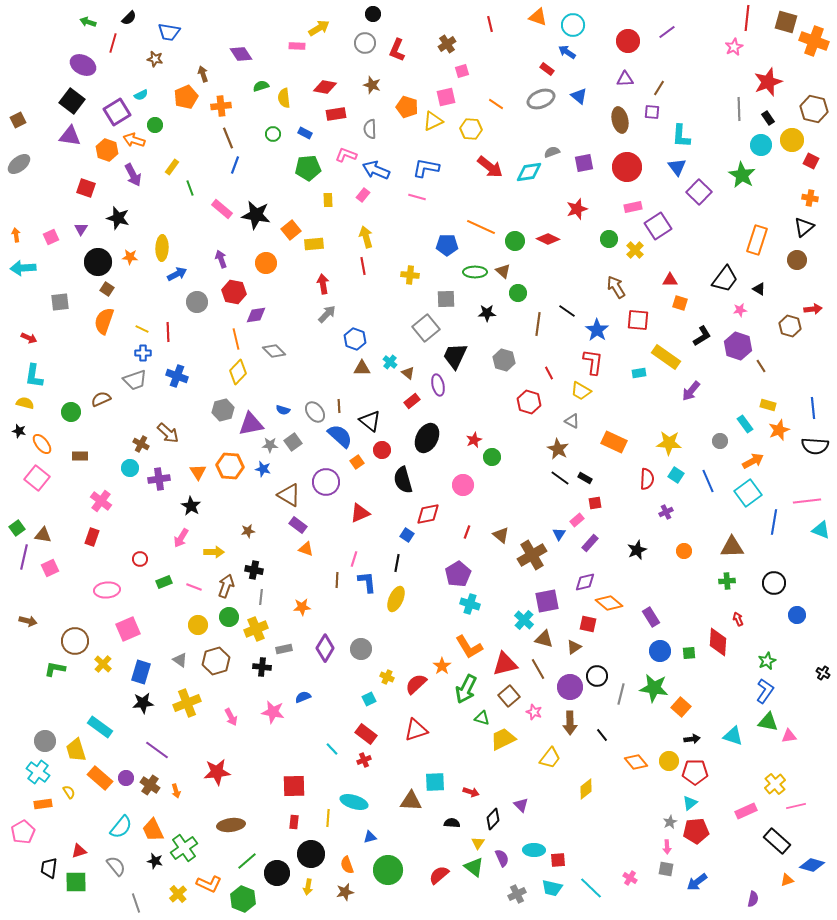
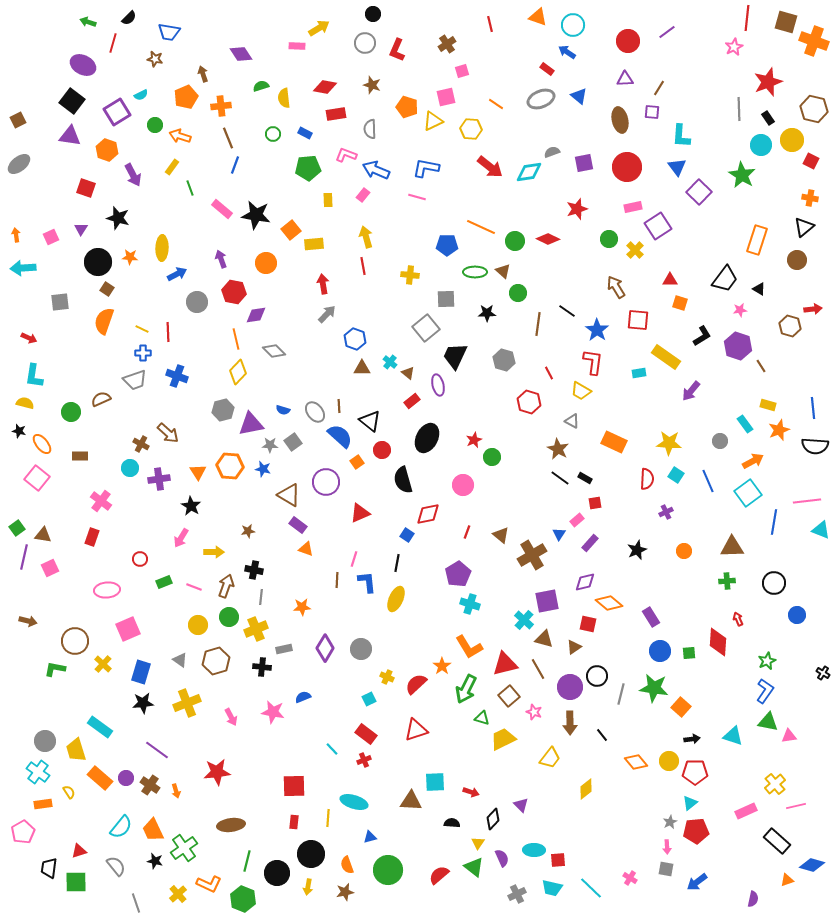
orange arrow at (134, 140): moved 46 px right, 4 px up
green line at (247, 861): rotated 35 degrees counterclockwise
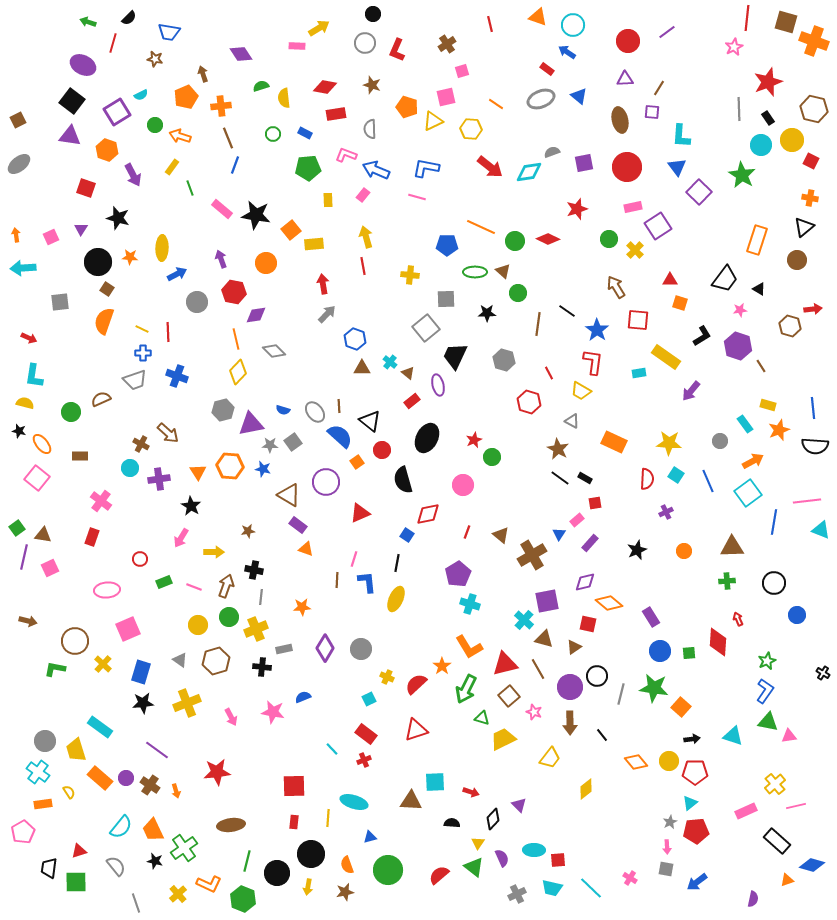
purple triangle at (521, 805): moved 2 px left
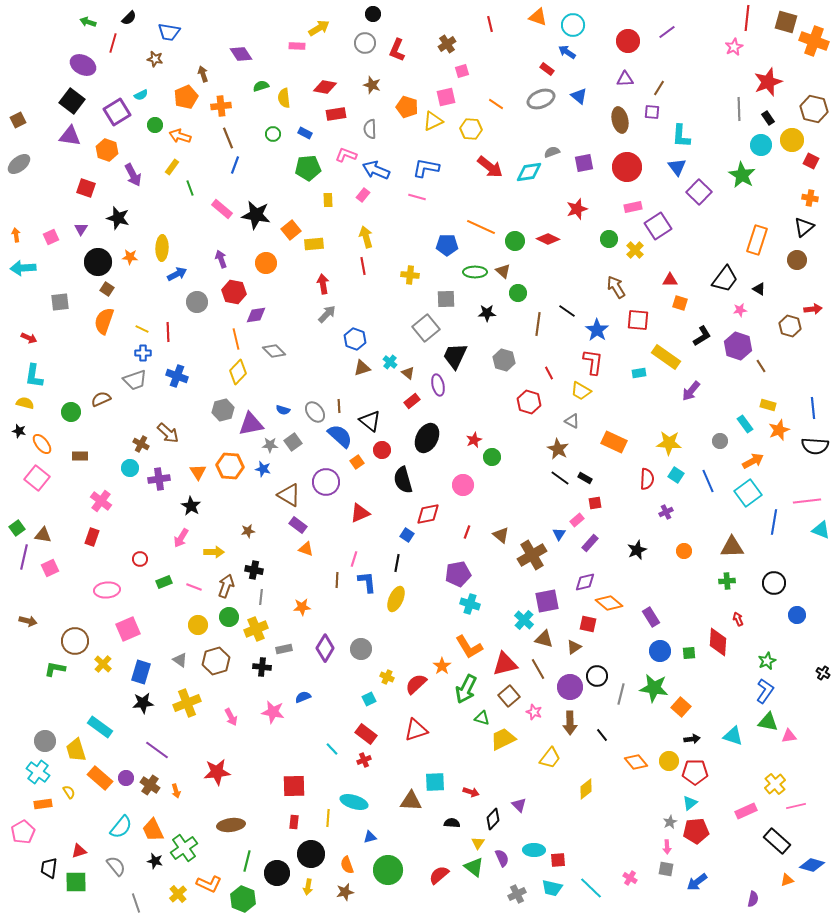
brown triangle at (362, 368): rotated 18 degrees counterclockwise
purple pentagon at (458, 574): rotated 20 degrees clockwise
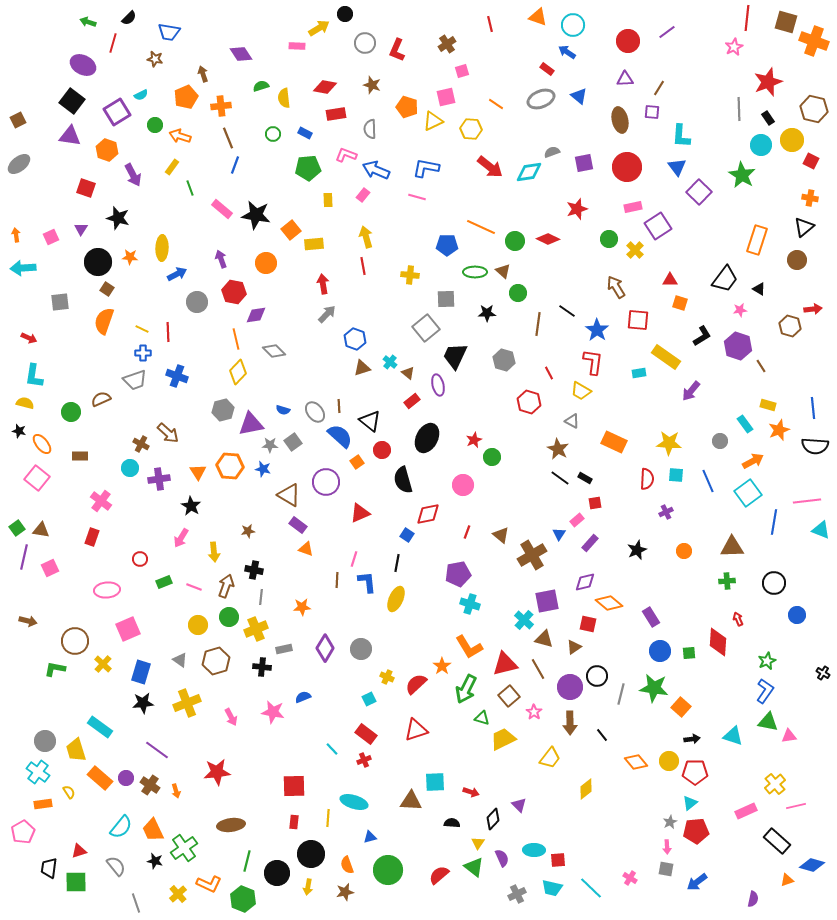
black circle at (373, 14): moved 28 px left
cyan square at (676, 475): rotated 28 degrees counterclockwise
brown triangle at (43, 535): moved 2 px left, 5 px up
yellow arrow at (214, 552): rotated 84 degrees clockwise
pink star at (534, 712): rotated 14 degrees clockwise
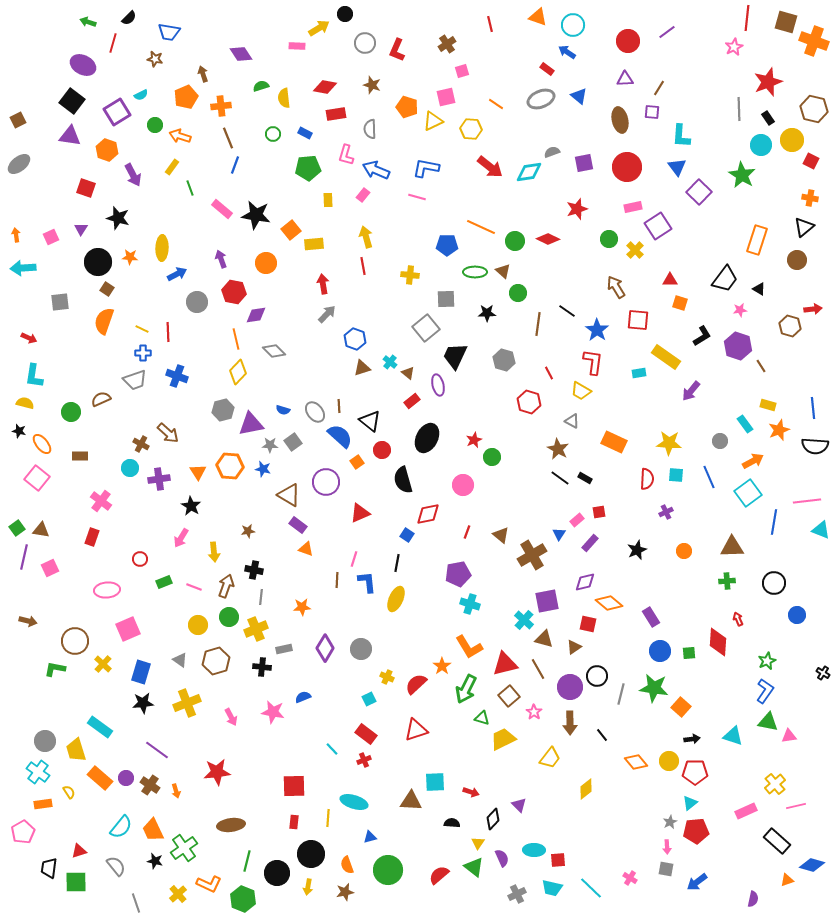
pink L-shape at (346, 155): rotated 95 degrees counterclockwise
blue line at (708, 481): moved 1 px right, 4 px up
red square at (595, 503): moved 4 px right, 9 px down
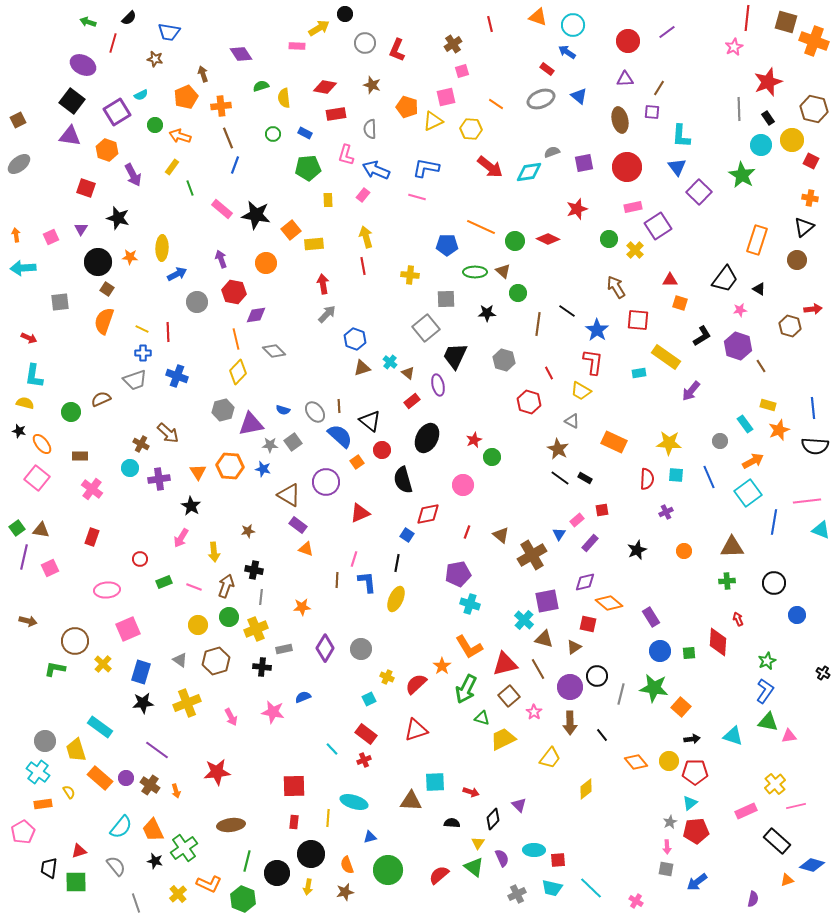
brown cross at (447, 44): moved 6 px right
pink cross at (101, 501): moved 9 px left, 12 px up
red square at (599, 512): moved 3 px right, 2 px up
pink cross at (630, 878): moved 6 px right, 23 px down
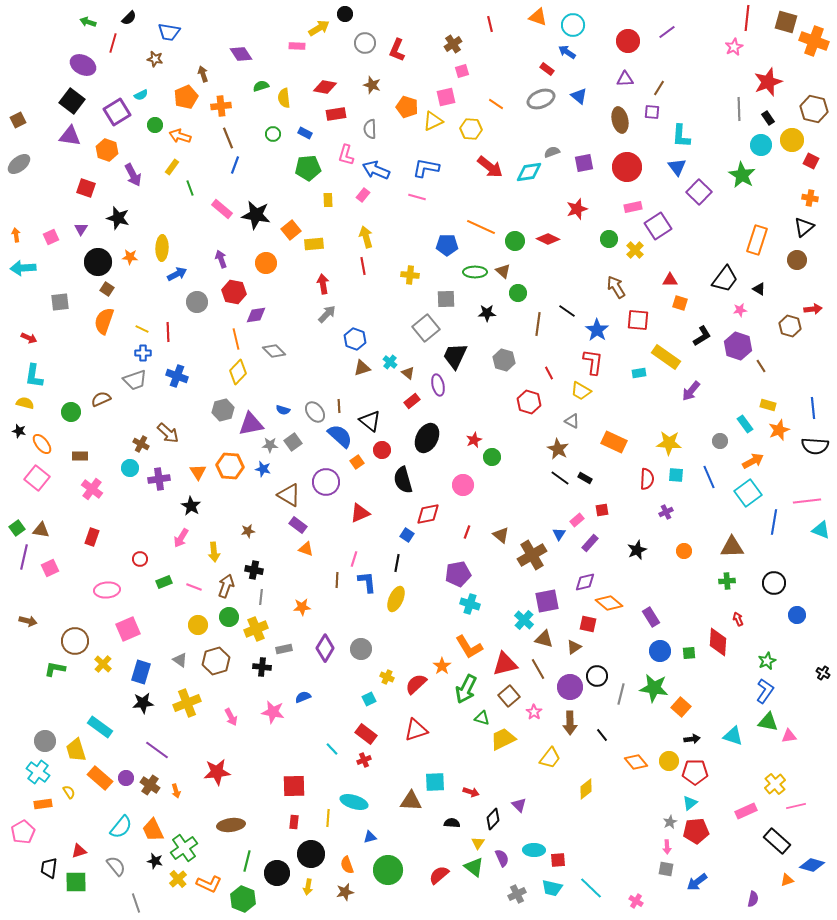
yellow cross at (178, 894): moved 15 px up
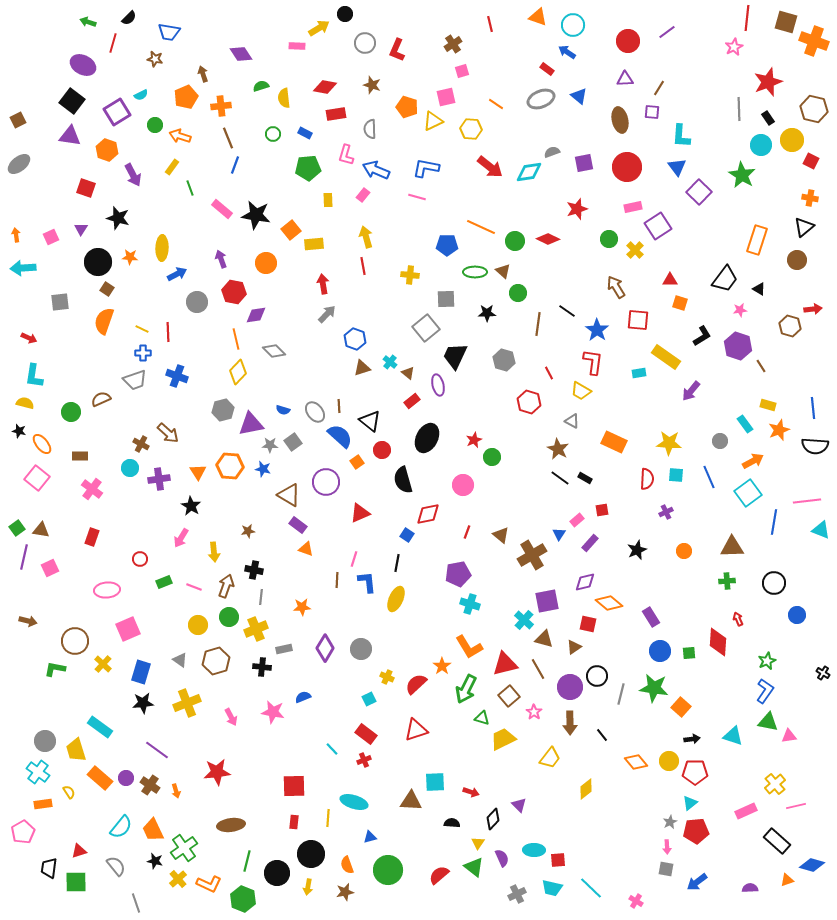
purple semicircle at (753, 899): moved 3 px left, 11 px up; rotated 105 degrees counterclockwise
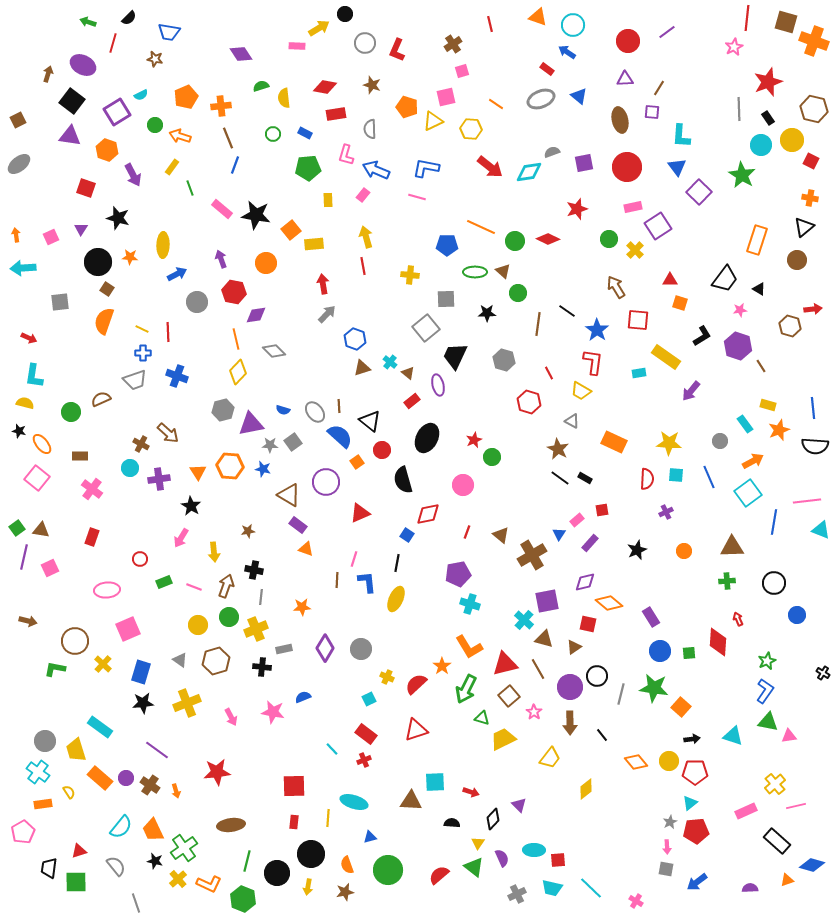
brown arrow at (203, 74): moved 155 px left; rotated 35 degrees clockwise
yellow ellipse at (162, 248): moved 1 px right, 3 px up
